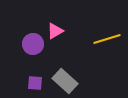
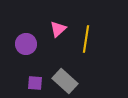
pink triangle: moved 3 px right, 2 px up; rotated 12 degrees counterclockwise
yellow line: moved 21 px left; rotated 64 degrees counterclockwise
purple circle: moved 7 px left
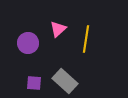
purple circle: moved 2 px right, 1 px up
purple square: moved 1 px left
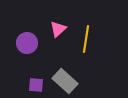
purple circle: moved 1 px left
purple square: moved 2 px right, 2 px down
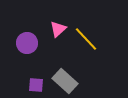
yellow line: rotated 52 degrees counterclockwise
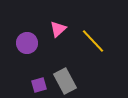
yellow line: moved 7 px right, 2 px down
gray rectangle: rotated 20 degrees clockwise
purple square: moved 3 px right; rotated 21 degrees counterclockwise
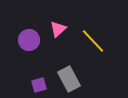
purple circle: moved 2 px right, 3 px up
gray rectangle: moved 4 px right, 2 px up
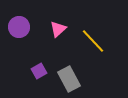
purple circle: moved 10 px left, 13 px up
purple square: moved 14 px up; rotated 14 degrees counterclockwise
